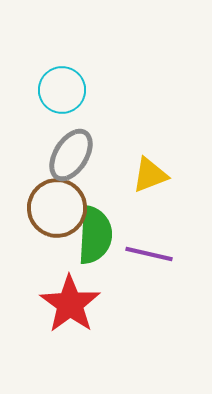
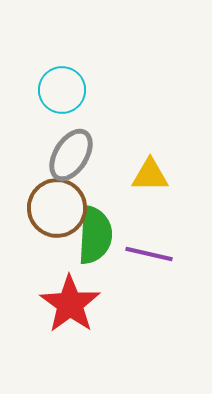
yellow triangle: rotated 21 degrees clockwise
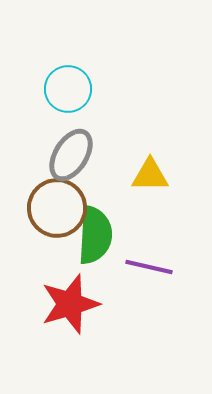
cyan circle: moved 6 px right, 1 px up
purple line: moved 13 px down
red star: rotated 20 degrees clockwise
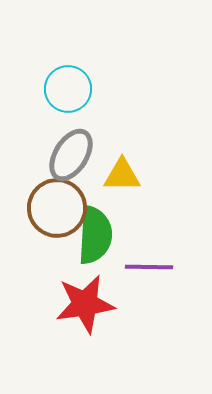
yellow triangle: moved 28 px left
purple line: rotated 12 degrees counterclockwise
red star: moved 15 px right; rotated 8 degrees clockwise
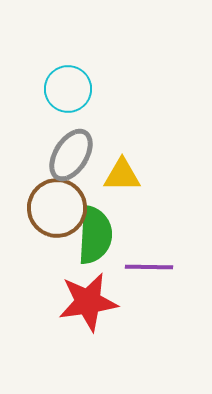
red star: moved 3 px right, 2 px up
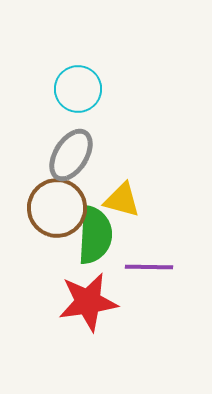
cyan circle: moved 10 px right
yellow triangle: moved 25 px down; rotated 15 degrees clockwise
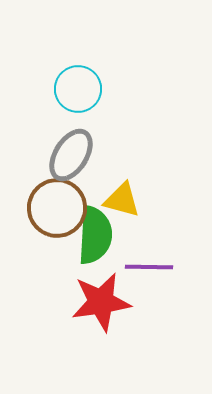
red star: moved 13 px right
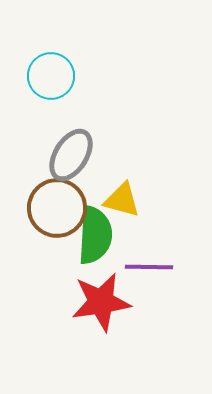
cyan circle: moved 27 px left, 13 px up
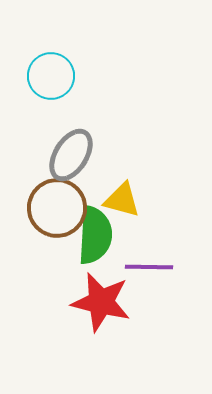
red star: rotated 22 degrees clockwise
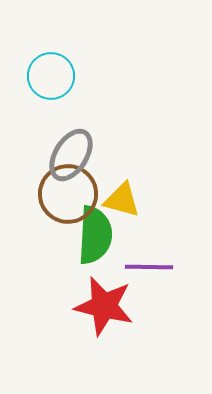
brown circle: moved 11 px right, 14 px up
red star: moved 3 px right, 4 px down
